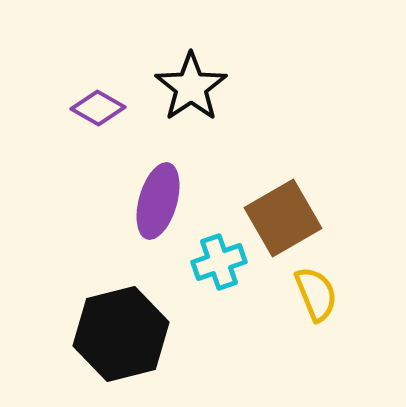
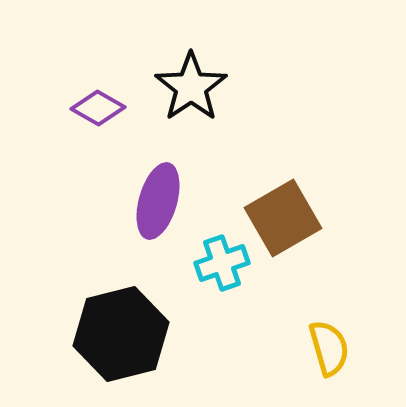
cyan cross: moved 3 px right, 1 px down
yellow semicircle: moved 13 px right, 54 px down; rotated 6 degrees clockwise
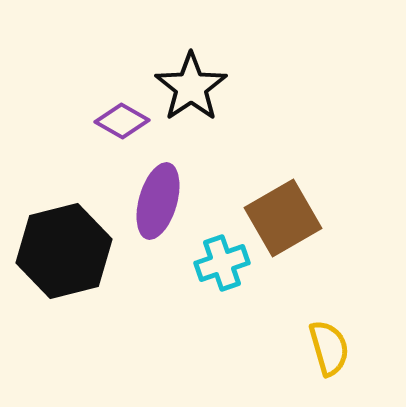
purple diamond: moved 24 px right, 13 px down
black hexagon: moved 57 px left, 83 px up
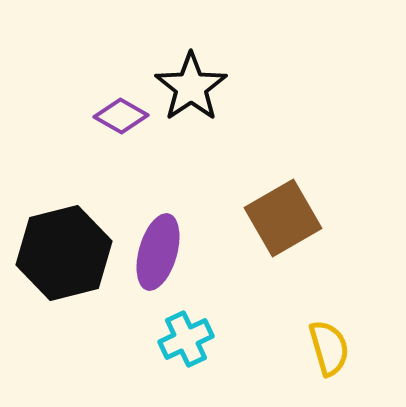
purple diamond: moved 1 px left, 5 px up
purple ellipse: moved 51 px down
black hexagon: moved 2 px down
cyan cross: moved 36 px left, 76 px down; rotated 6 degrees counterclockwise
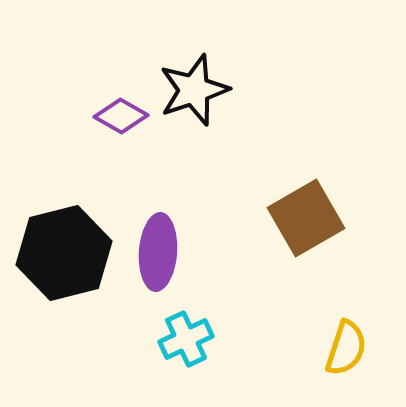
black star: moved 3 px right, 3 px down; rotated 16 degrees clockwise
brown square: moved 23 px right
purple ellipse: rotated 12 degrees counterclockwise
yellow semicircle: moved 17 px right; rotated 34 degrees clockwise
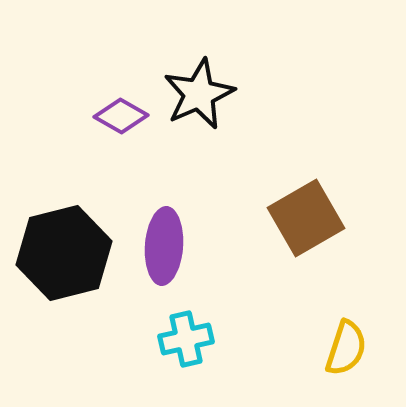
black star: moved 5 px right, 4 px down; rotated 6 degrees counterclockwise
purple ellipse: moved 6 px right, 6 px up
cyan cross: rotated 12 degrees clockwise
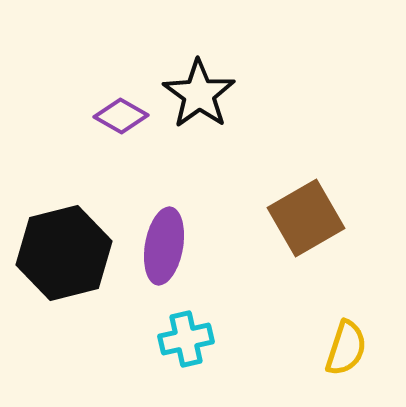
black star: rotated 12 degrees counterclockwise
purple ellipse: rotated 6 degrees clockwise
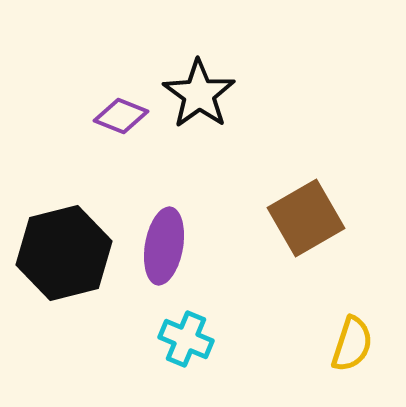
purple diamond: rotated 8 degrees counterclockwise
cyan cross: rotated 36 degrees clockwise
yellow semicircle: moved 6 px right, 4 px up
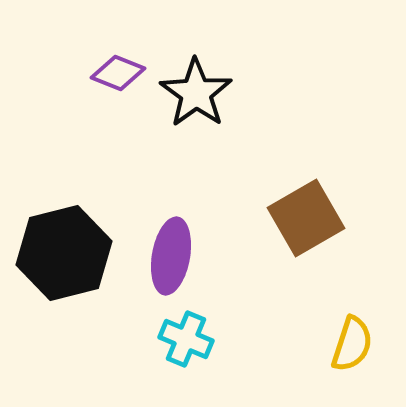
black star: moved 3 px left, 1 px up
purple diamond: moved 3 px left, 43 px up
purple ellipse: moved 7 px right, 10 px down
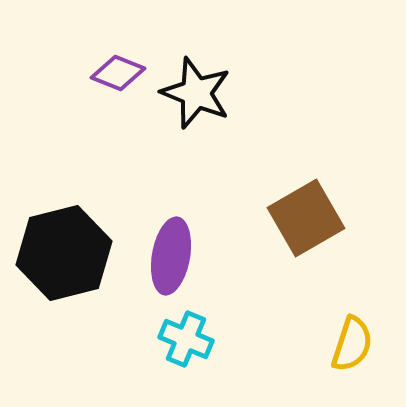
black star: rotated 14 degrees counterclockwise
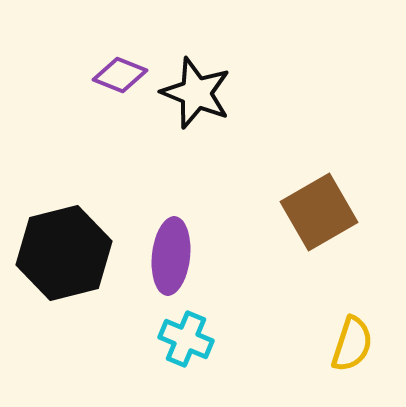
purple diamond: moved 2 px right, 2 px down
brown square: moved 13 px right, 6 px up
purple ellipse: rotated 4 degrees counterclockwise
